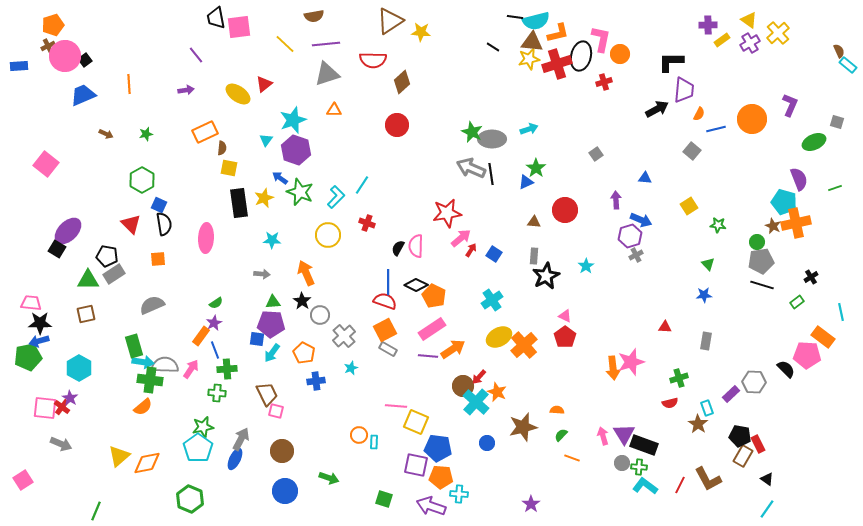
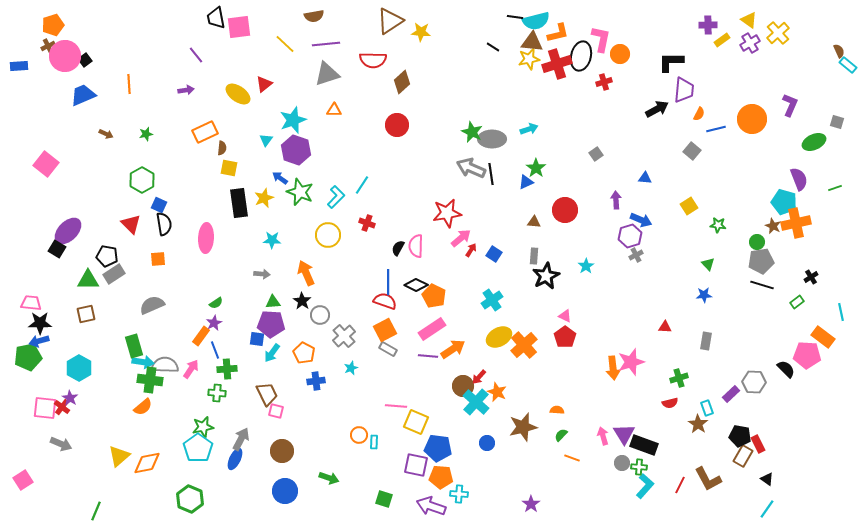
cyan L-shape at (645, 486): rotated 95 degrees clockwise
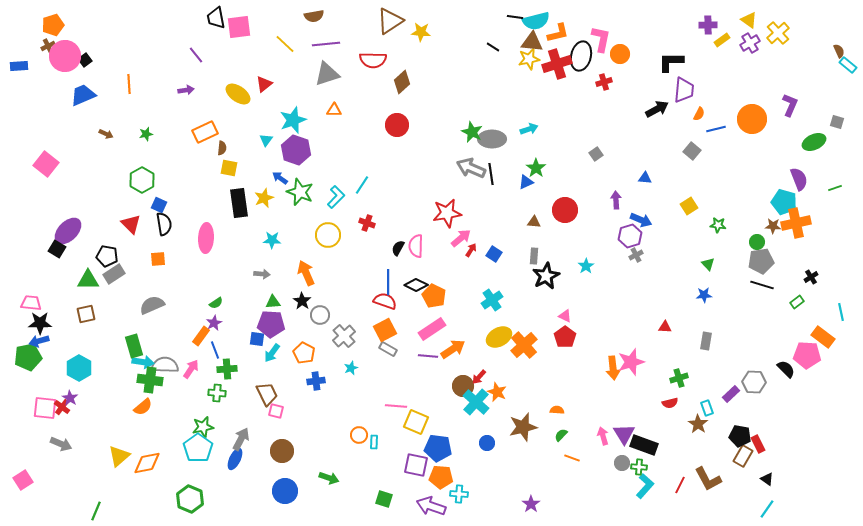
brown star at (773, 226): rotated 21 degrees counterclockwise
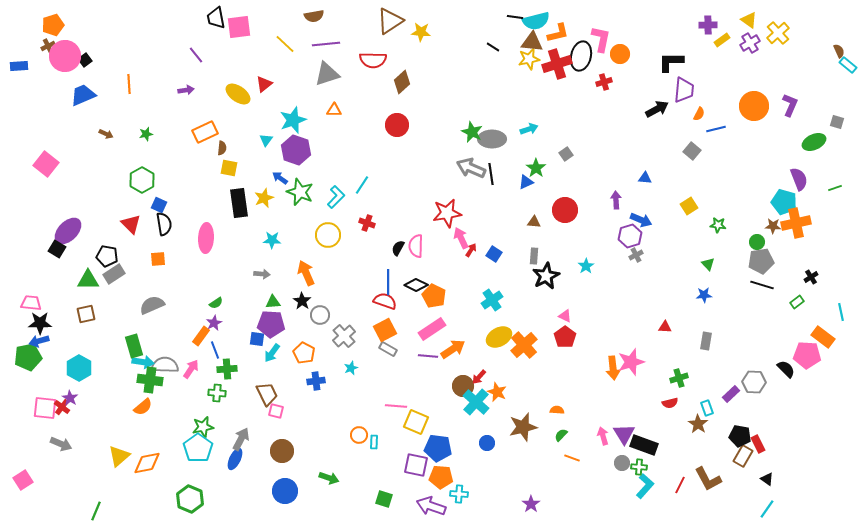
orange circle at (752, 119): moved 2 px right, 13 px up
gray square at (596, 154): moved 30 px left
pink arrow at (461, 238): rotated 75 degrees counterclockwise
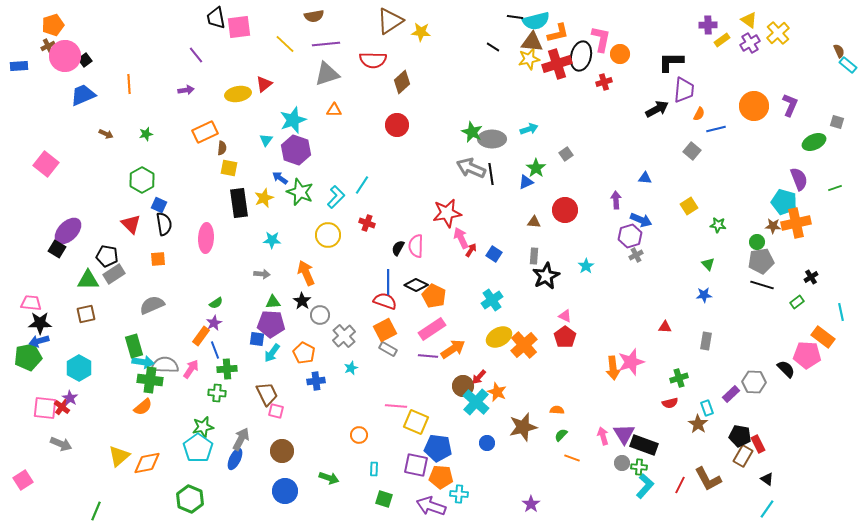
yellow ellipse at (238, 94): rotated 45 degrees counterclockwise
cyan rectangle at (374, 442): moved 27 px down
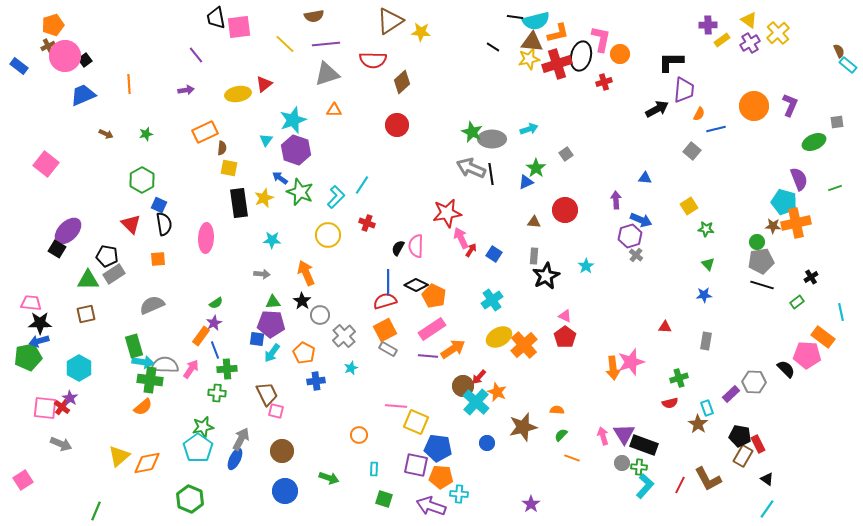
blue rectangle at (19, 66): rotated 42 degrees clockwise
gray square at (837, 122): rotated 24 degrees counterclockwise
green star at (718, 225): moved 12 px left, 4 px down
gray cross at (636, 255): rotated 24 degrees counterclockwise
red semicircle at (385, 301): rotated 35 degrees counterclockwise
